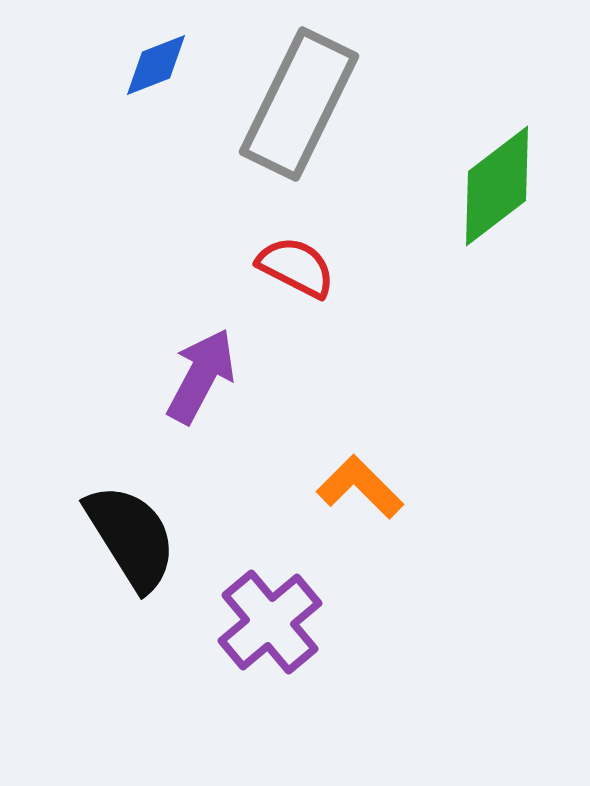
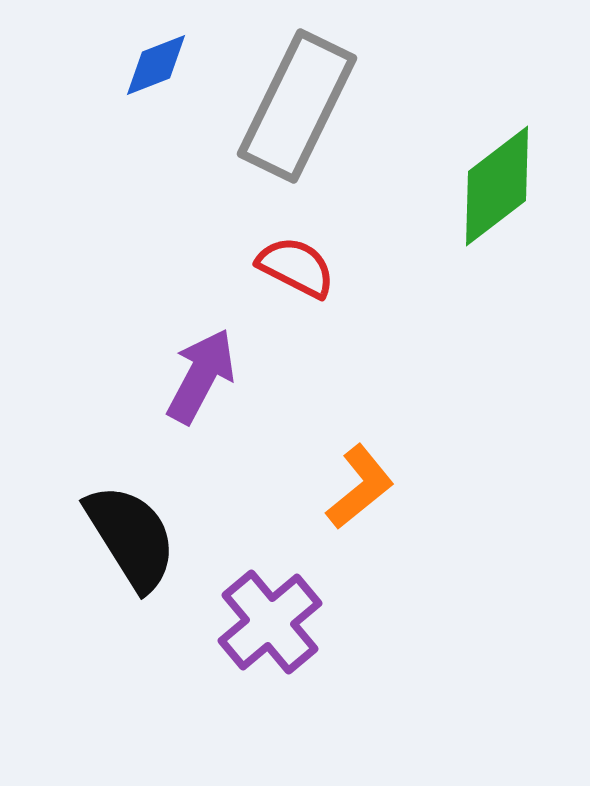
gray rectangle: moved 2 px left, 2 px down
orange L-shape: rotated 96 degrees clockwise
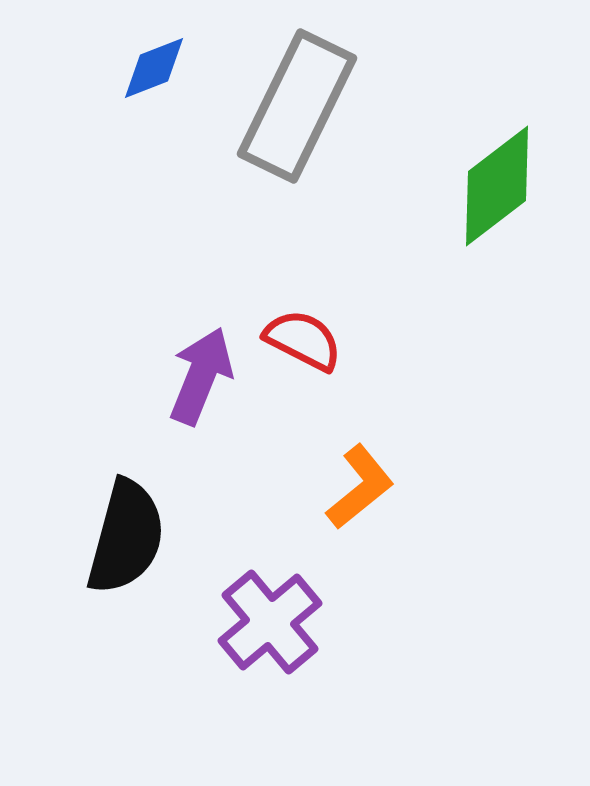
blue diamond: moved 2 px left, 3 px down
red semicircle: moved 7 px right, 73 px down
purple arrow: rotated 6 degrees counterclockwise
black semicircle: moved 5 px left; rotated 47 degrees clockwise
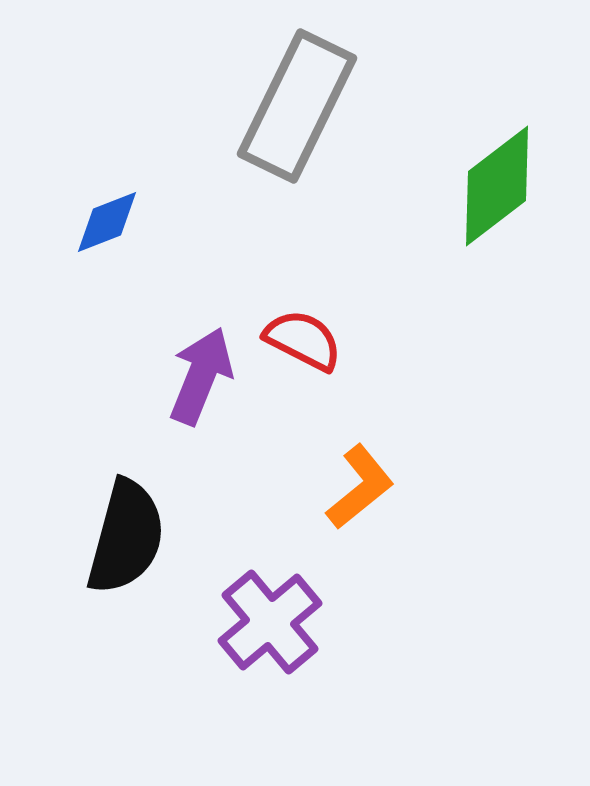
blue diamond: moved 47 px left, 154 px down
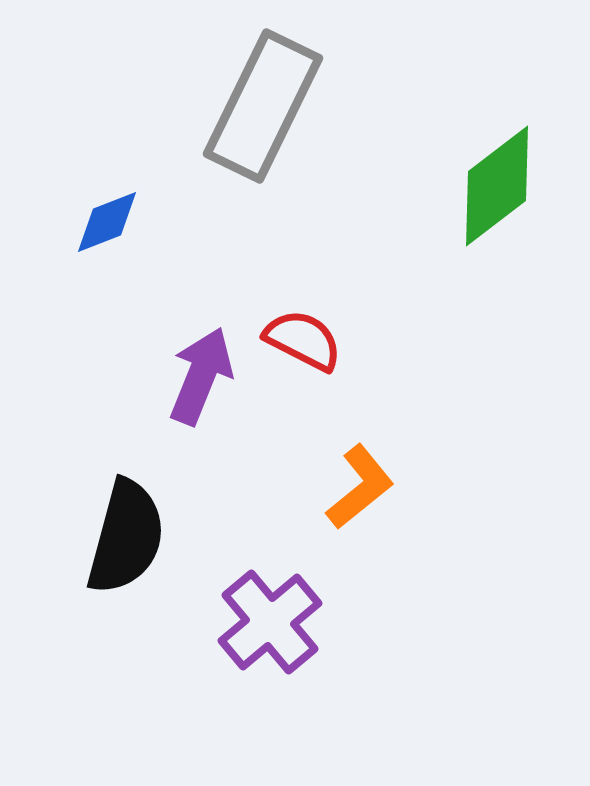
gray rectangle: moved 34 px left
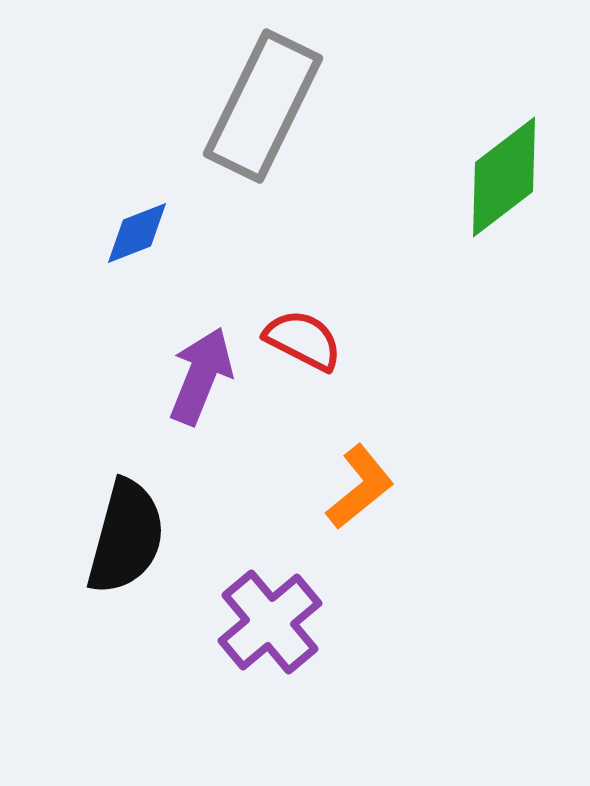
green diamond: moved 7 px right, 9 px up
blue diamond: moved 30 px right, 11 px down
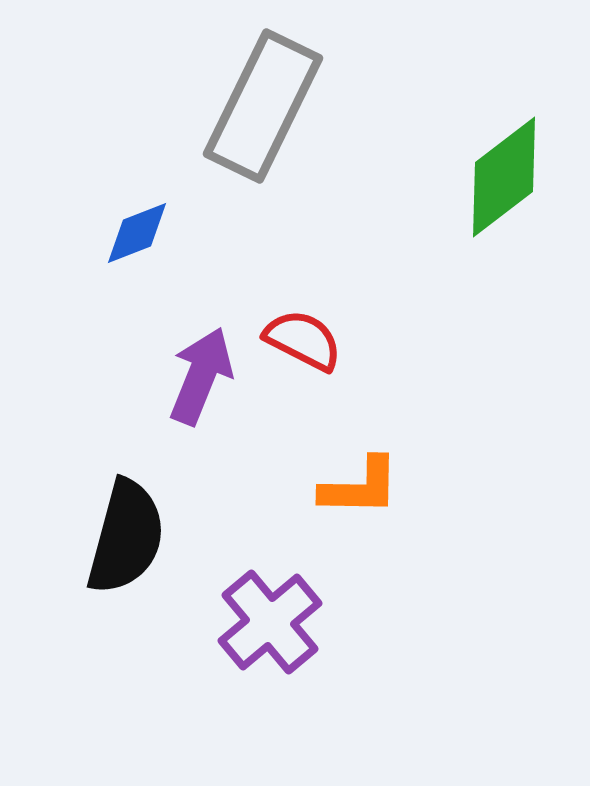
orange L-shape: rotated 40 degrees clockwise
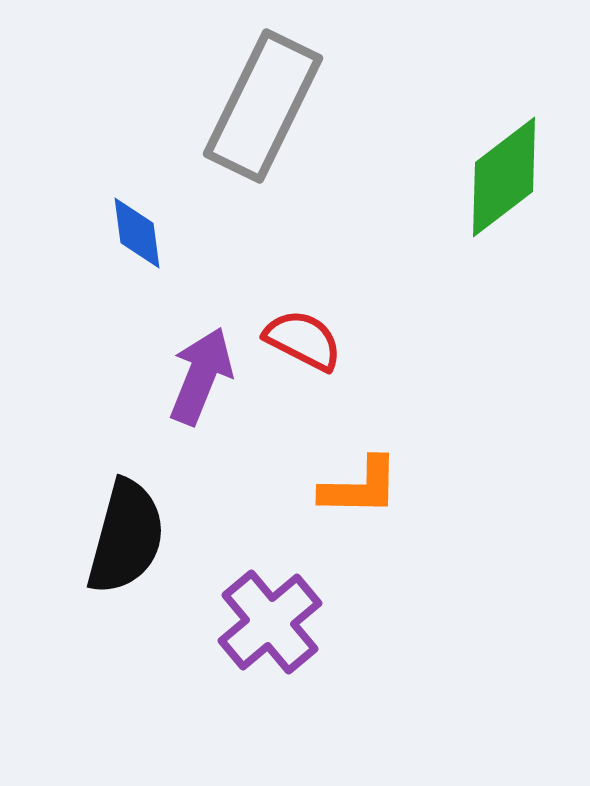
blue diamond: rotated 76 degrees counterclockwise
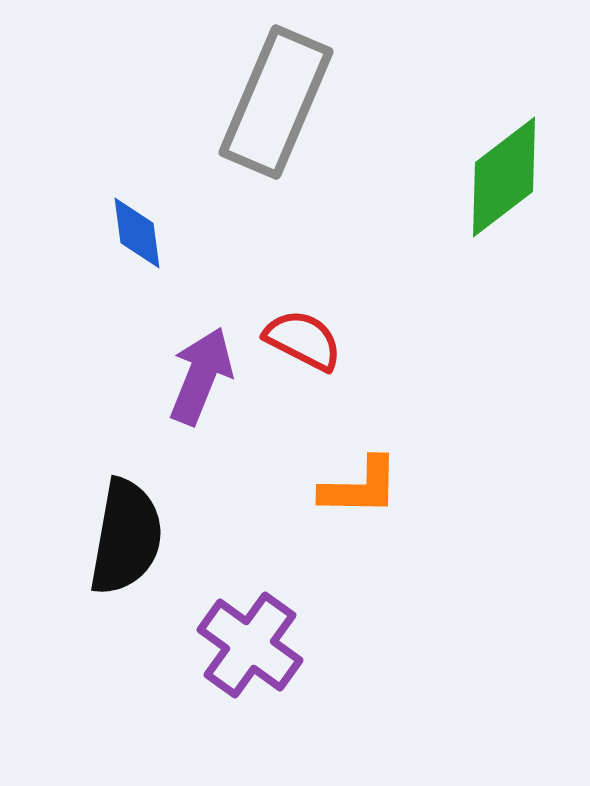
gray rectangle: moved 13 px right, 4 px up; rotated 3 degrees counterclockwise
black semicircle: rotated 5 degrees counterclockwise
purple cross: moved 20 px left, 23 px down; rotated 14 degrees counterclockwise
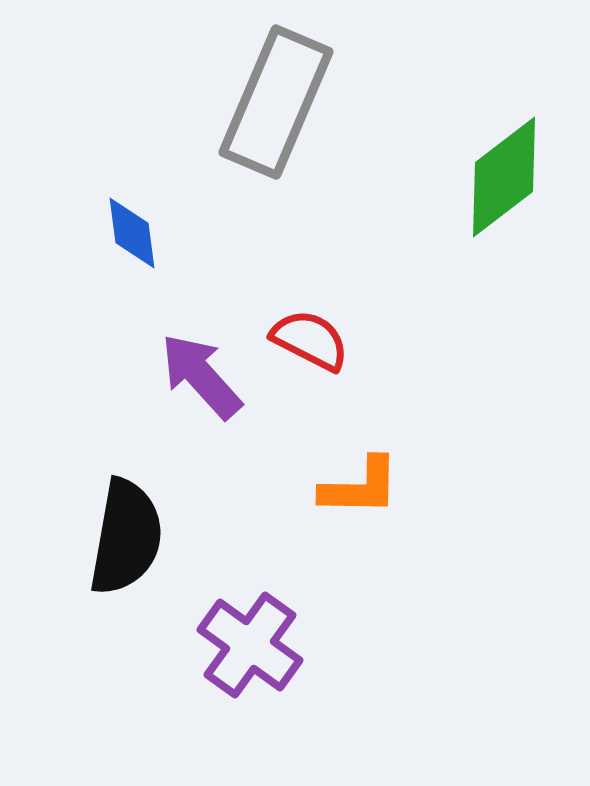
blue diamond: moved 5 px left
red semicircle: moved 7 px right
purple arrow: rotated 64 degrees counterclockwise
